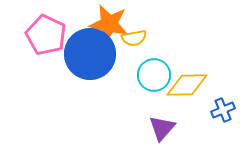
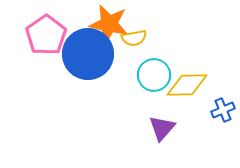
pink pentagon: rotated 12 degrees clockwise
blue circle: moved 2 px left
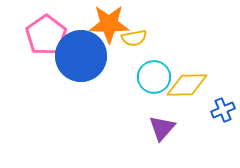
orange star: rotated 12 degrees counterclockwise
blue circle: moved 7 px left, 2 px down
cyan circle: moved 2 px down
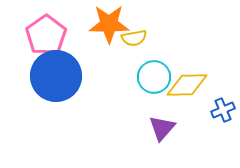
blue circle: moved 25 px left, 20 px down
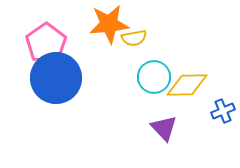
orange star: rotated 6 degrees counterclockwise
pink pentagon: moved 8 px down
blue circle: moved 2 px down
blue cross: moved 1 px down
purple triangle: moved 2 px right; rotated 24 degrees counterclockwise
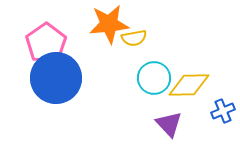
cyan circle: moved 1 px down
yellow diamond: moved 2 px right
purple triangle: moved 5 px right, 4 px up
